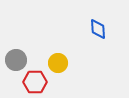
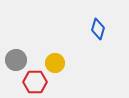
blue diamond: rotated 20 degrees clockwise
yellow circle: moved 3 px left
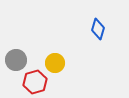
red hexagon: rotated 15 degrees counterclockwise
